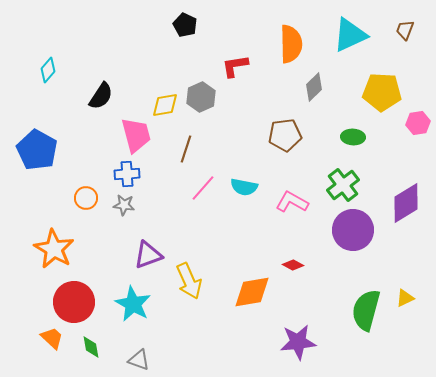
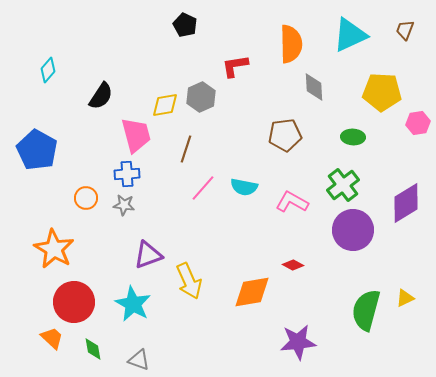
gray diamond: rotated 48 degrees counterclockwise
green diamond: moved 2 px right, 2 px down
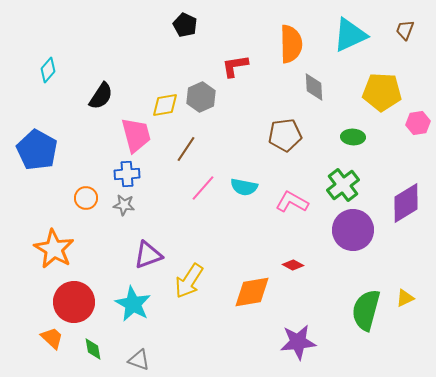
brown line: rotated 16 degrees clockwise
yellow arrow: rotated 57 degrees clockwise
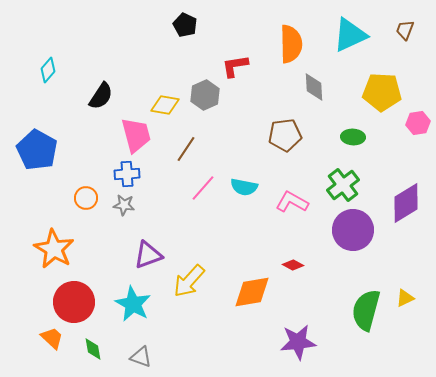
gray hexagon: moved 4 px right, 2 px up
yellow diamond: rotated 20 degrees clockwise
yellow arrow: rotated 9 degrees clockwise
gray triangle: moved 2 px right, 3 px up
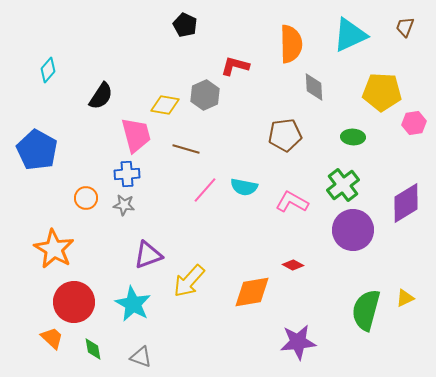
brown trapezoid: moved 3 px up
red L-shape: rotated 24 degrees clockwise
pink hexagon: moved 4 px left
brown line: rotated 72 degrees clockwise
pink line: moved 2 px right, 2 px down
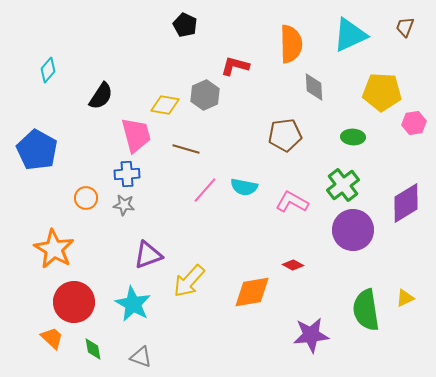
green semicircle: rotated 24 degrees counterclockwise
purple star: moved 13 px right, 7 px up
